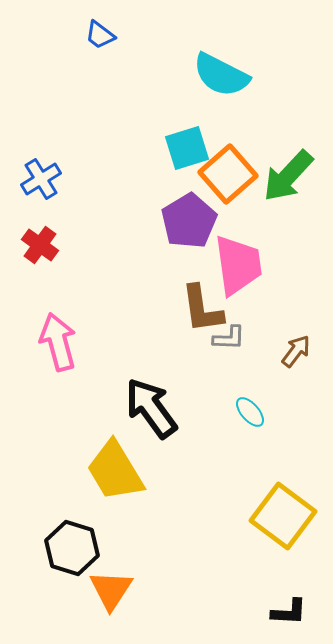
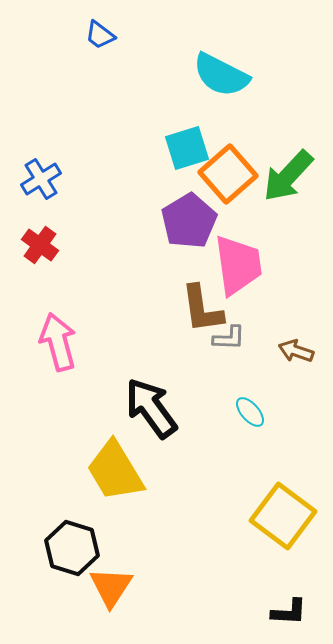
brown arrow: rotated 108 degrees counterclockwise
orange triangle: moved 3 px up
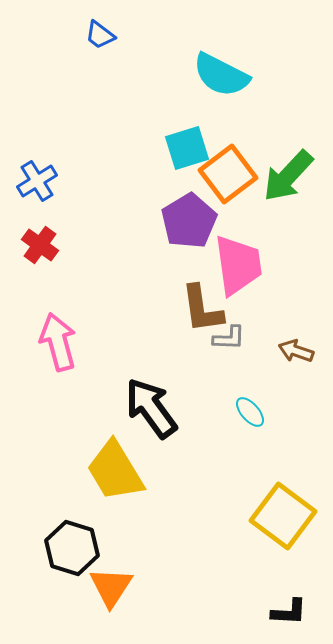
orange square: rotated 4 degrees clockwise
blue cross: moved 4 px left, 2 px down
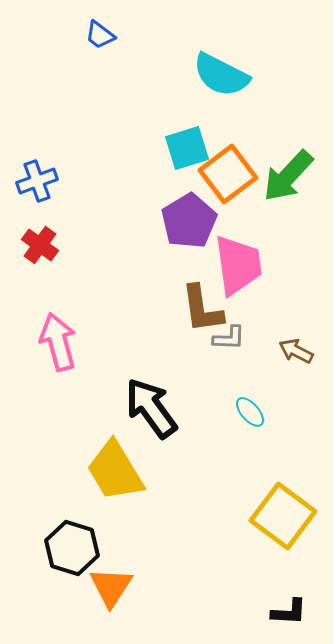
blue cross: rotated 12 degrees clockwise
brown arrow: rotated 8 degrees clockwise
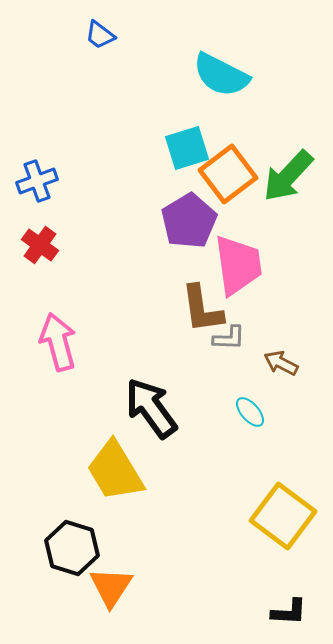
brown arrow: moved 15 px left, 12 px down
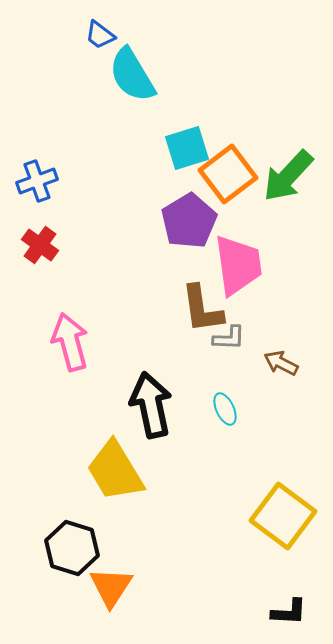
cyan semicircle: moved 89 px left; rotated 32 degrees clockwise
pink arrow: moved 12 px right
black arrow: moved 3 px up; rotated 24 degrees clockwise
cyan ellipse: moved 25 px left, 3 px up; rotated 16 degrees clockwise
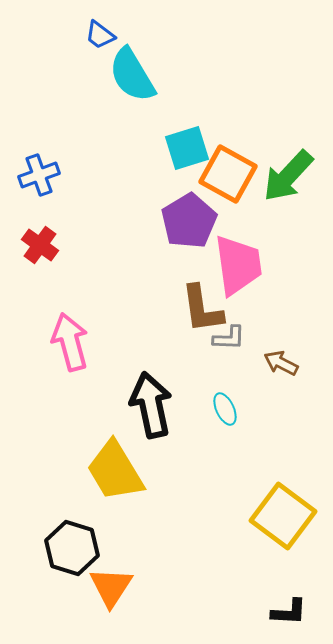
orange square: rotated 24 degrees counterclockwise
blue cross: moved 2 px right, 6 px up
